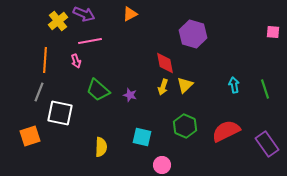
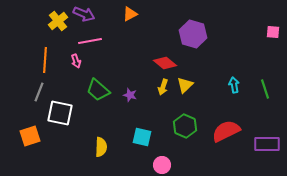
red diamond: rotated 40 degrees counterclockwise
purple rectangle: rotated 55 degrees counterclockwise
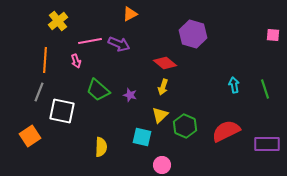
purple arrow: moved 35 px right, 30 px down
pink square: moved 3 px down
yellow triangle: moved 25 px left, 30 px down
white square: moved 2 px right, 2 px up
orange square: rotated 15 degrees counterclockwise
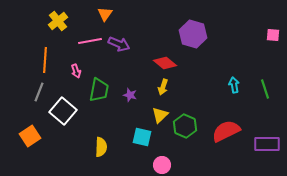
orange triangle: moved 25 px left; rotated 28 degrees counterclockwise
pink arrow: moved 10 px down
green trapezoid: moved 1 px right; rotated 120 degrees counterclockwise
white square: moved 1 px right; rotated 28 degrees clockwise
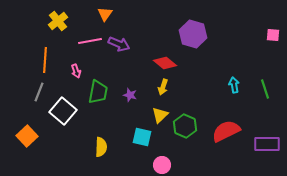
green trapezoid: moved 1 px left, 2 px down
orange square: moved 3 px left; rotated 10 degrees counterclockwise
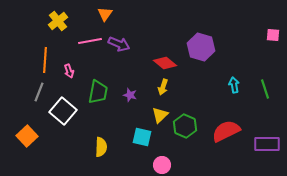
purple hexagon: moved 8 px right, 13 px down
pink arrow: moved 7 px left
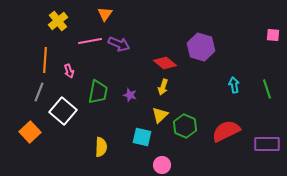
green line: moved 2 px right
orange square: moved 3 px right, 4 px up
